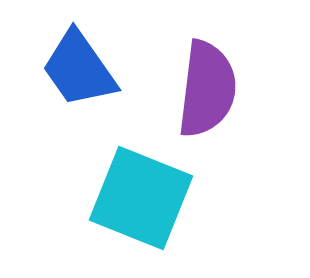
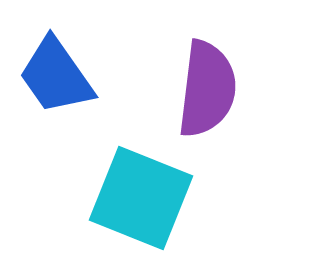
blue trapezoid: moved 23 px left, 7 px down
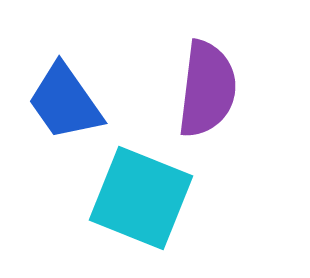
blue trapezoid: moved 9 px right, 26 px down
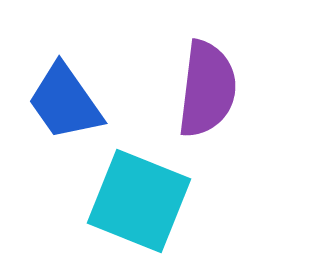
cyan square: moved 2 px left, 3 px down
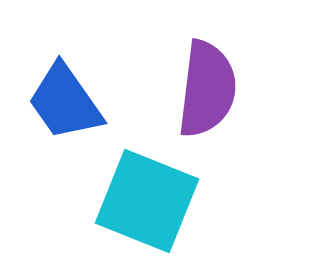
cyan square: moved 8 px right
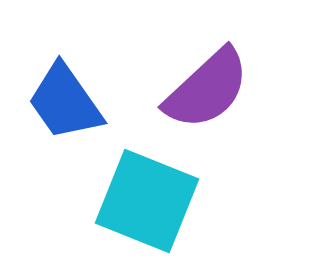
purple semicircle: rotated 40 degrees clockwise
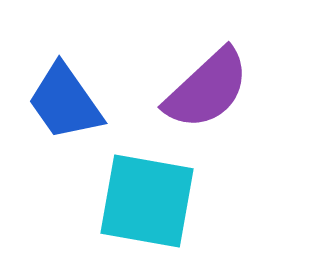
cyan square: rotated 12 degrees counterclockwise
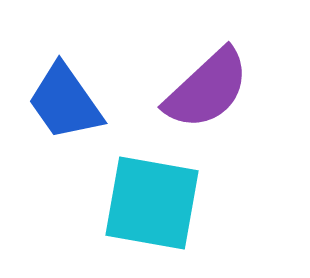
cyan square: moved 5 px right, 2 px down
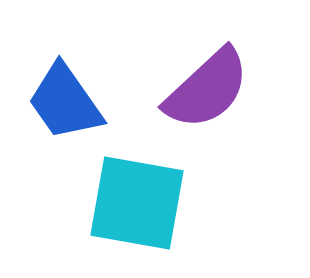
cyan square: moved 15 px left
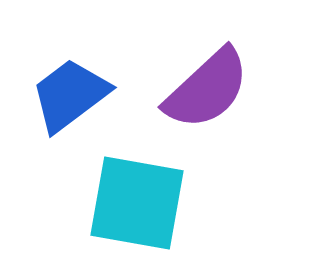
blue trapezoid: moved 5 px right, 7 px up; rotated 88 degrees clockwise
